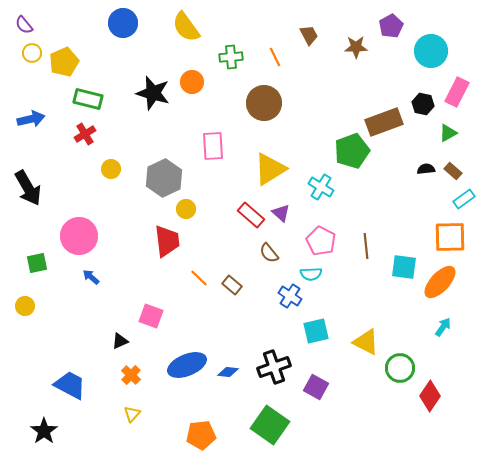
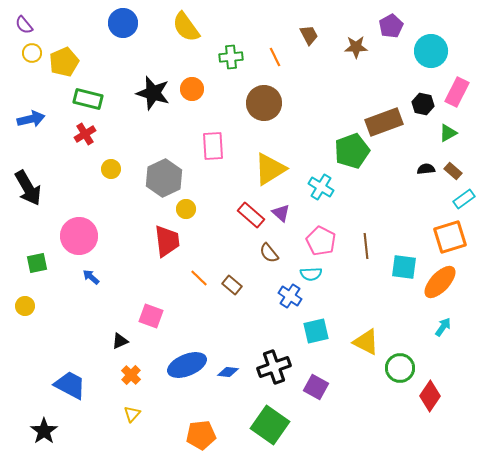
orange circle at (192, 82): moved 7 px down
orange square at (450, 237): rotated 16 degrees counterclockwise
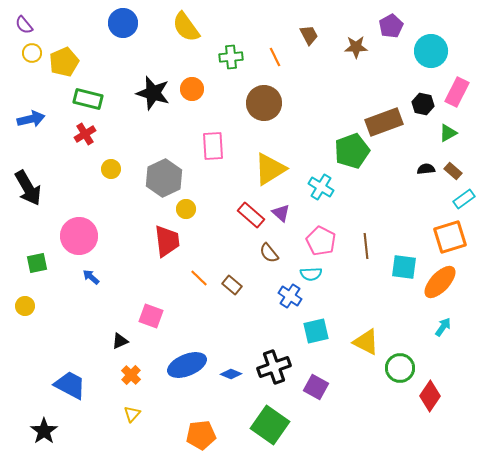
blue diamond at (228, 372): moved 3 px right, 2 px down; rotated 15 degrees clockwise
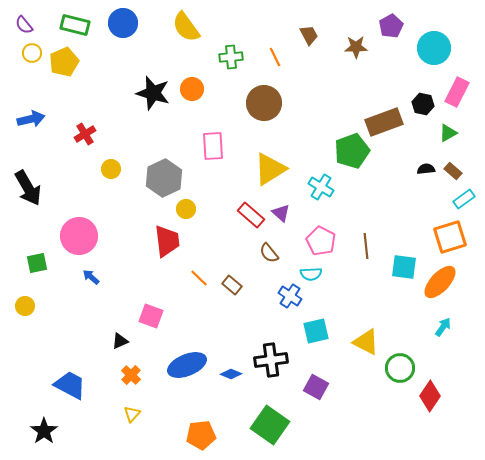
cyan circle at (431, 51): moved 3 px right, 3 px up
green rectangle at (88, 99): moved 13 px left, 74 px up
black cross at (274, 367): moved 3 px left, 7 px up; rotated 12 degrees clockwise
